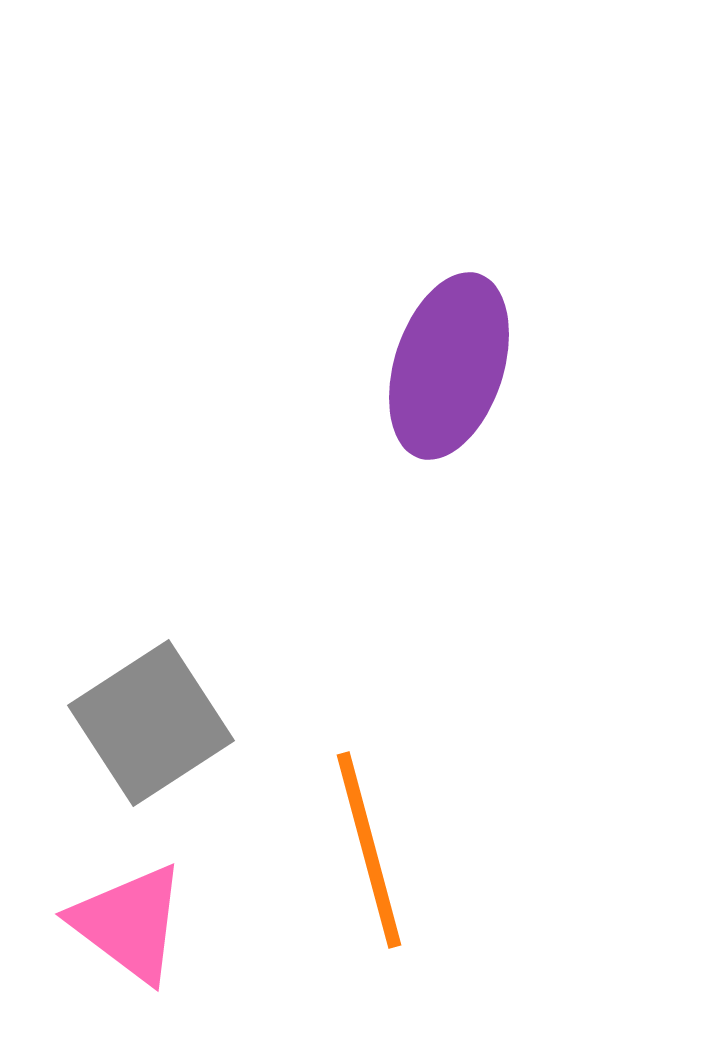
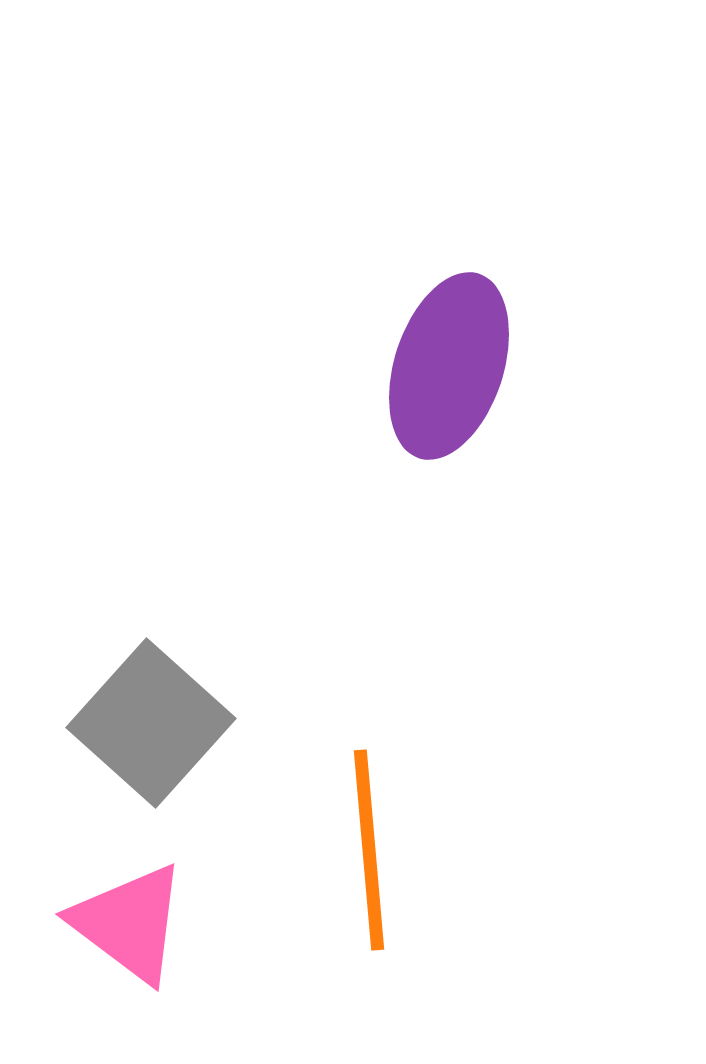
gray square: rotated 15 degrees counterclockwise
orange line: rotated 10 degrees clockwise
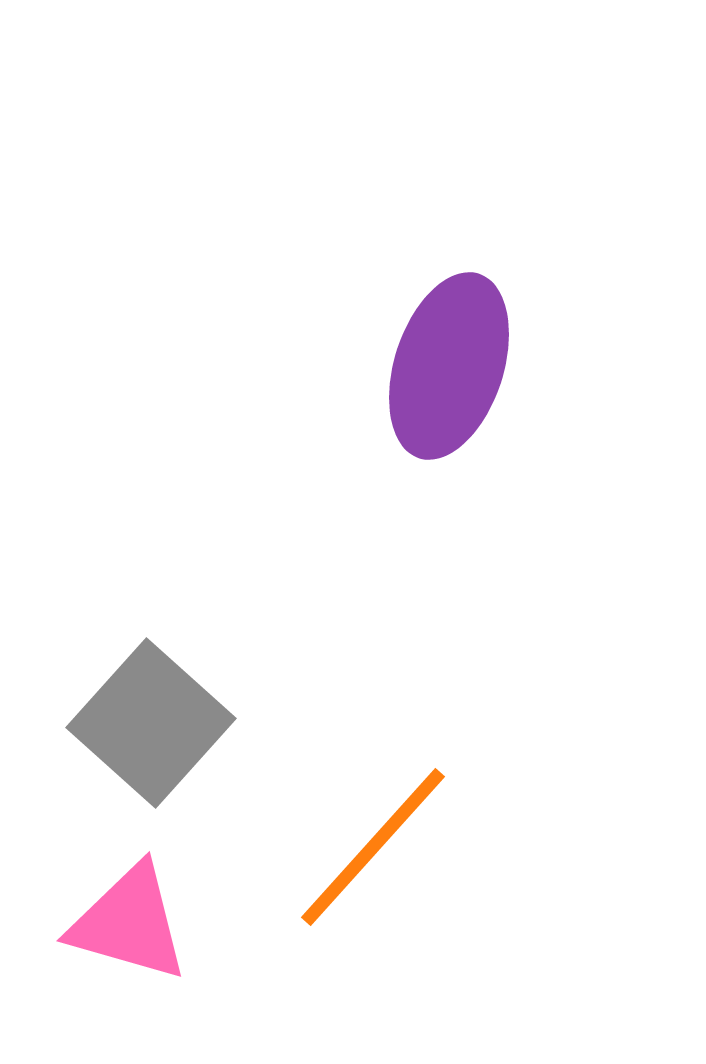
orange line: moved 4 px right, 3 px up; rotated 47 degrees clockwise
pink triangle: rotated 21 degrees counterclockwise
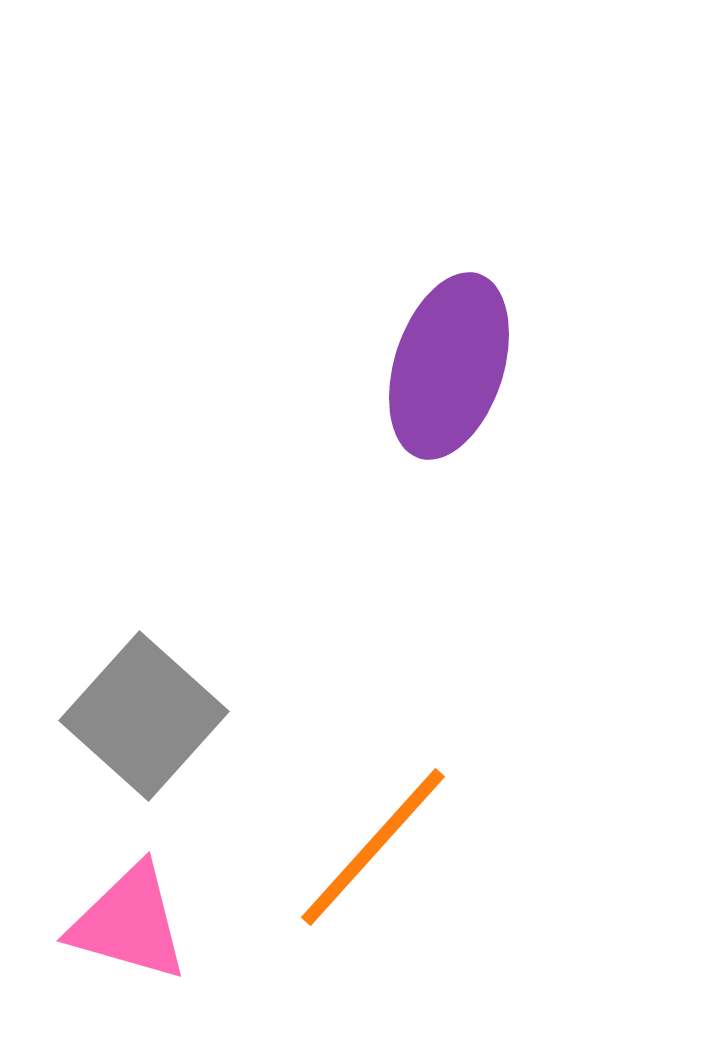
gray square: moved 7 px left, 7 px up
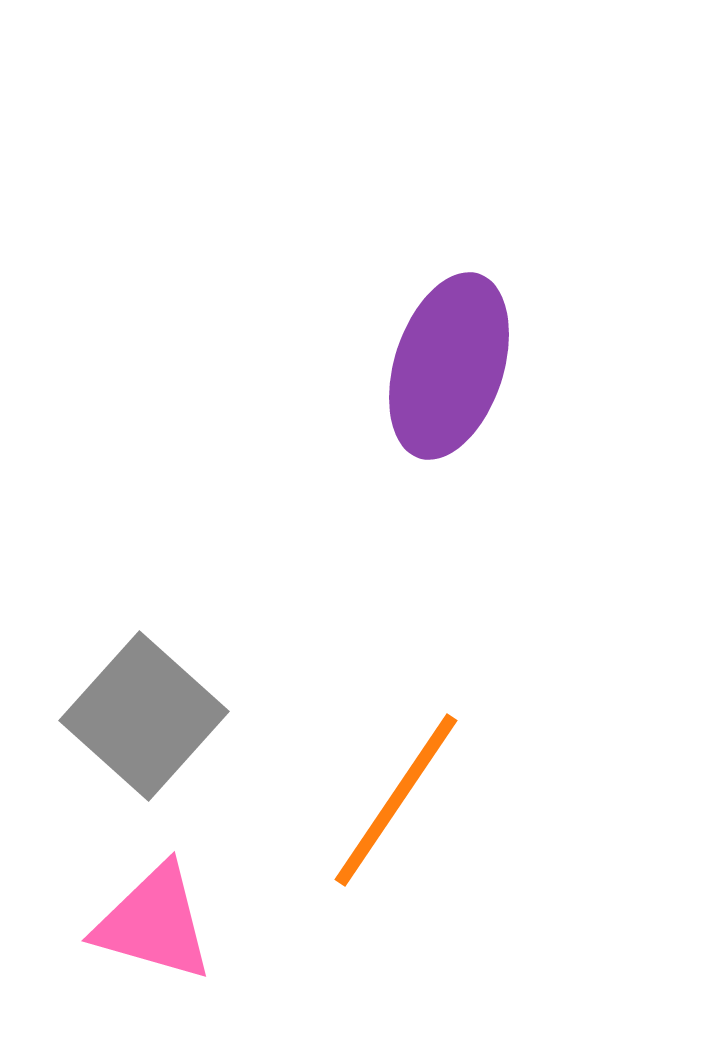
orange line: moved 23 px right, 47 px up; rotated 8 degrees counterclockwise
pink triangle: moved 25 px right
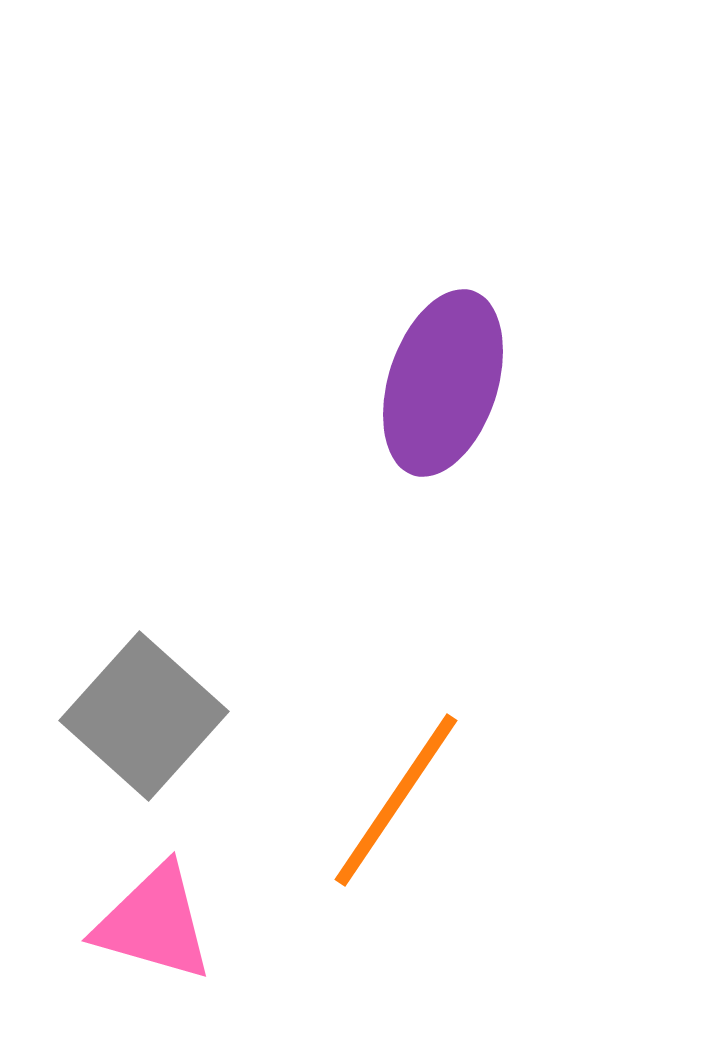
purple ellipse: moved 6 px left, 17 px down
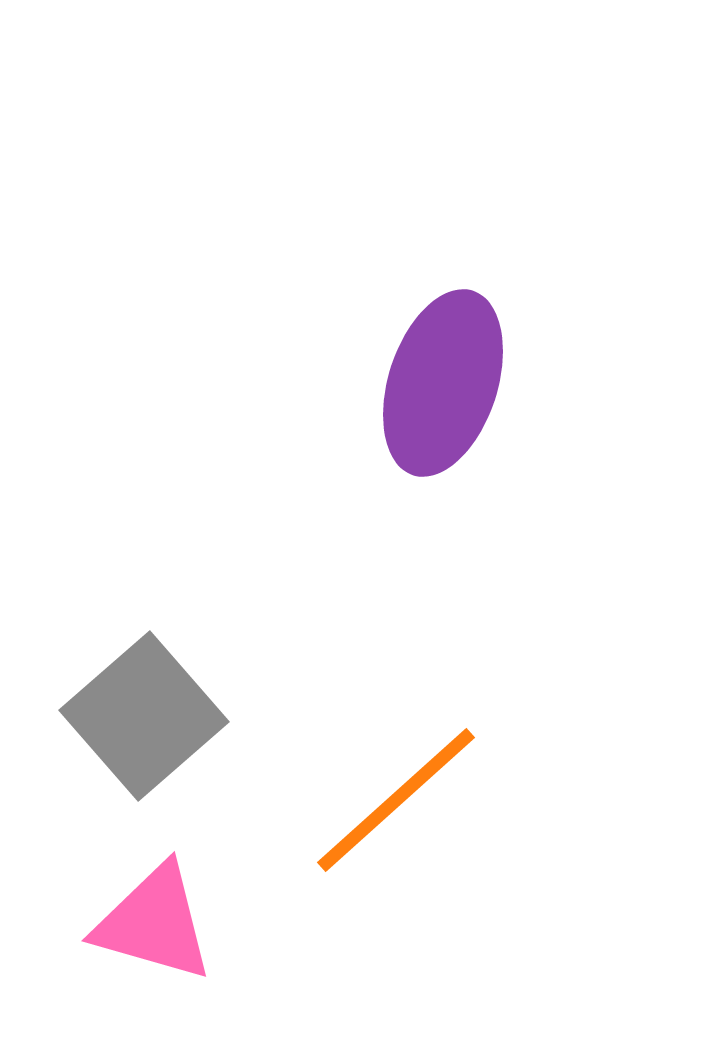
gray square: rotated 7 degrees clockwise
orange line: rotated 14 degrees clockwise
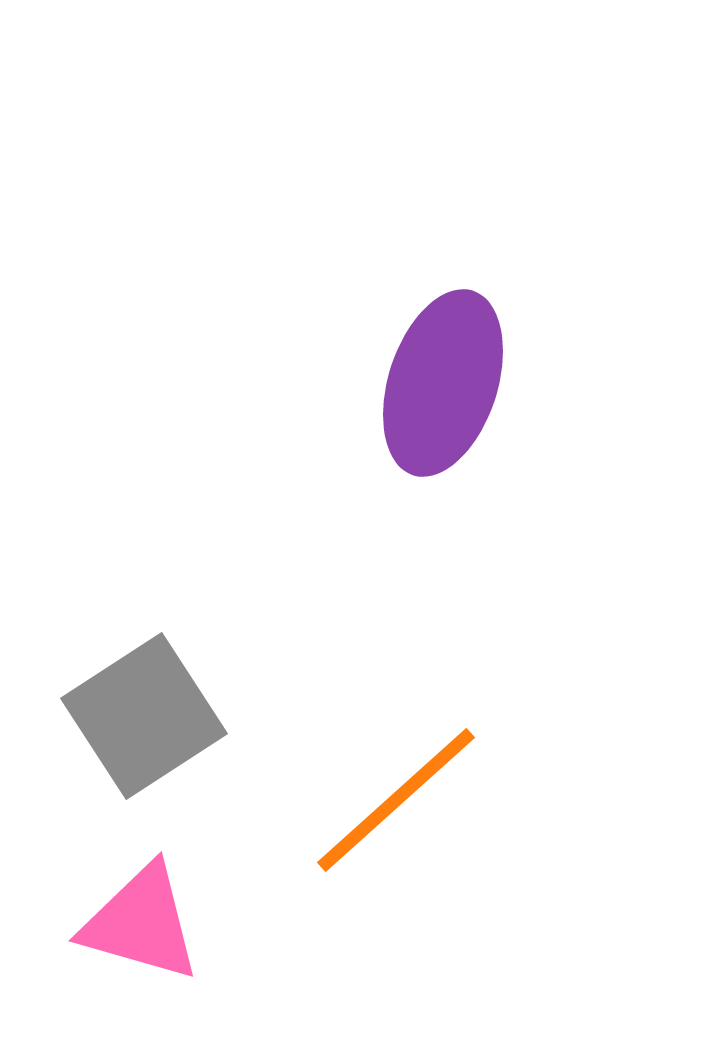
gray square: rotated 8 degrees clockwise
pink triangle: moved 13 px left
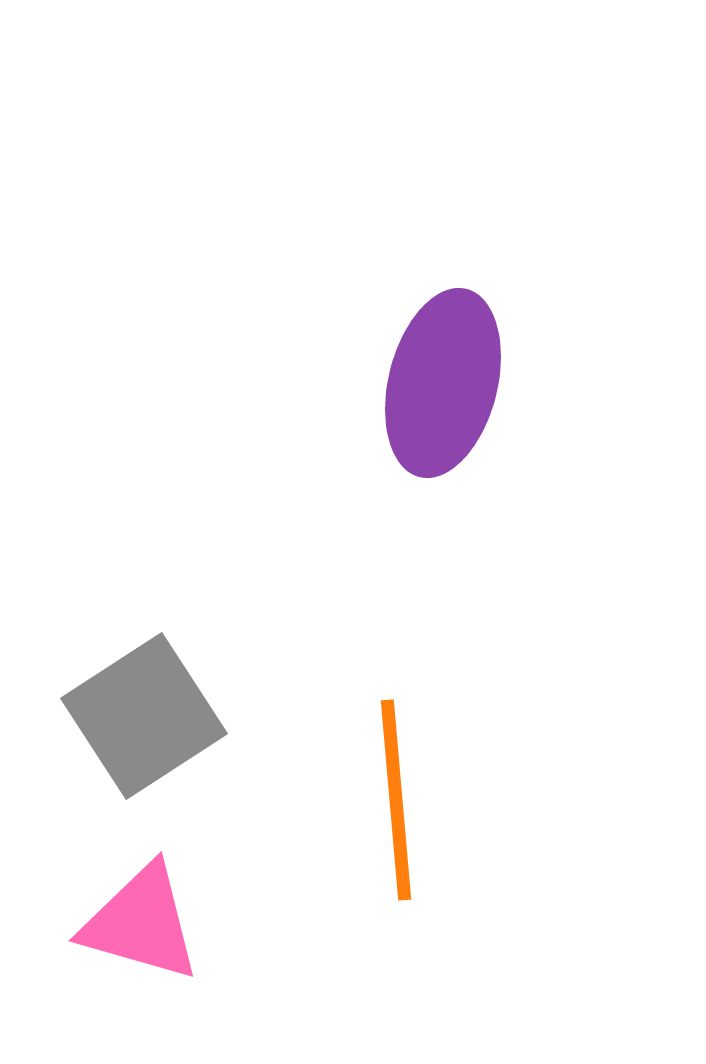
purple ellipse: rotated 4 degrees counterclockwise
orange line: rotated 53 degrees counterclockwise
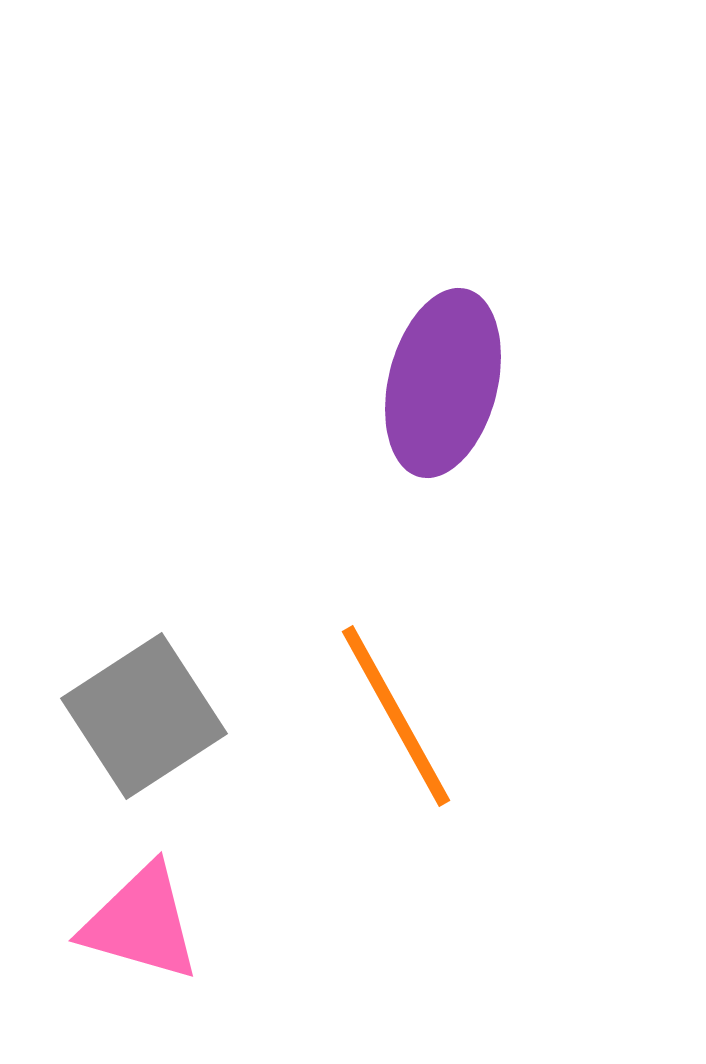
orange line: moved 84 px up; rotated 24 degrees counterclockwise
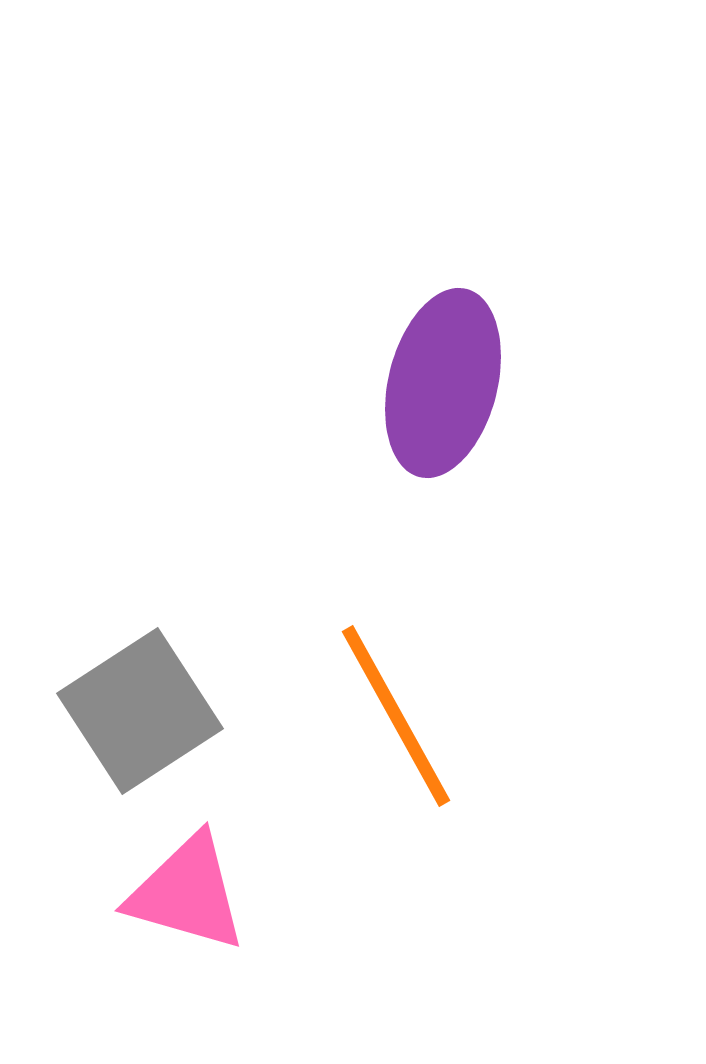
gray square: moved 4 px left, 5 px up
pink triangle: moved 46 px right, 30 px up
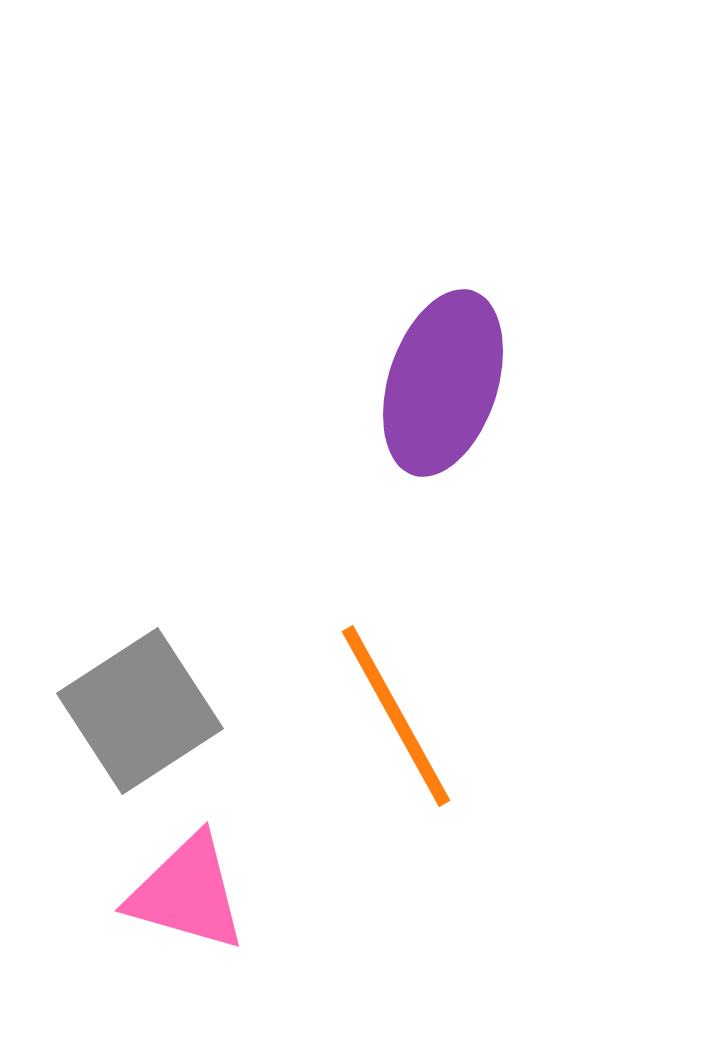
purple ellipse: rotated 4 degrees clockwise
